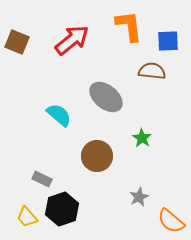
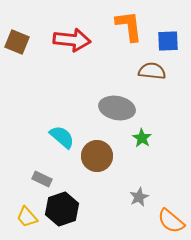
red arrow: rotated 45 degrees clockwise
gray ellipse: moved 11 px right, 11 px down; rotated 28 degrees counterclockwise
cyan semicircle: moved 3 px right, 22 px down
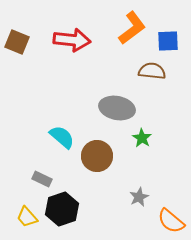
orange L-shape: moved 3 px right, 2 px down; rotated 60 degrees clockwise
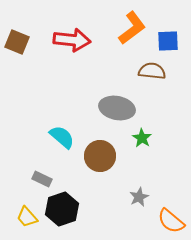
brown circle: moved 3 px right
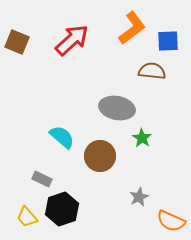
red arrow: rotated 48 degrees counterclockwise
orange semicircle: rotated 16 degrees counterclockwise
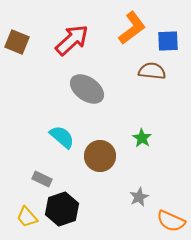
gray ellipse: moved 30 px left, 19 px up; rotated 24 degrees clockwise
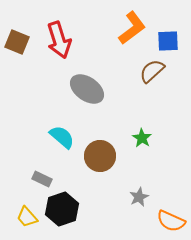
red arrow: moved 13 px left; rotated 114 degrees clockwise
brown semicircle: rotated 48 degrees counterclockwise
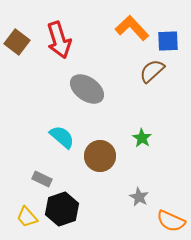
orange L-shape: rotated 96 degrees counterclockwise
brown square: rotated 15 degrees clockwise
gray star: rotated 18 degrees counterclockwise
